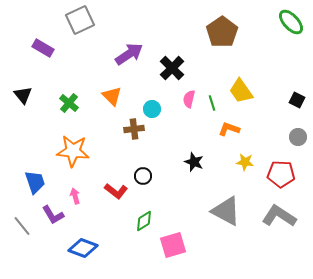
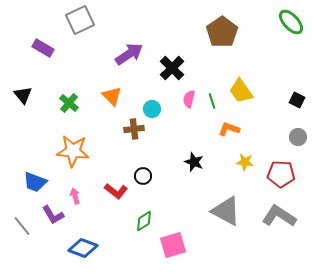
green line: moved 2 px up
blue trapezoid: rotated 130 degrees clockwise
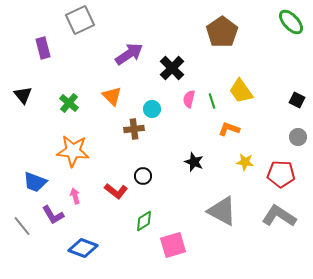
purple rectangle: rotated 45 degrees clockwise
gray triangle: moved 4 px left
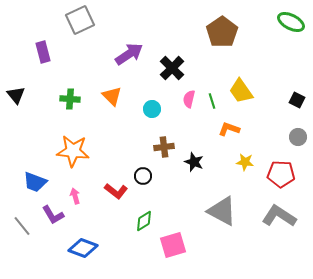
green ellipse: rotated 20 degrees counterclockwise
purple rectangle: moved 4 px down
black triangle: moved 7 px left
green cross: moved 1 px right, 4 px up; rotated 36 degrees counterclockwise
brown cross: moved 30 px right, 18 px down
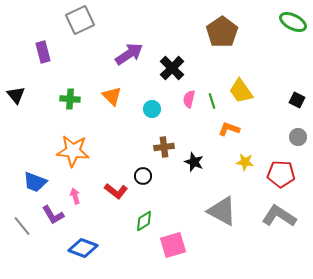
green ellipse: moved 2 px right
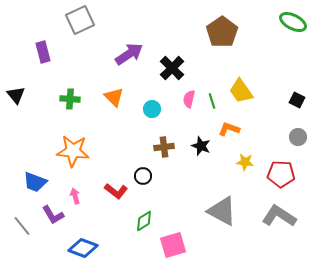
orange triangle: moved 2 px right, 1 px down
black star: moved 7 px right, 16 px up
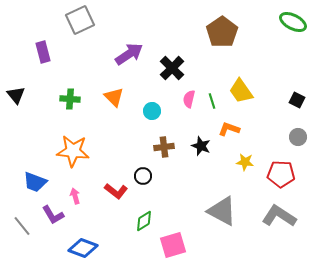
cyan circle: moved 2 px down
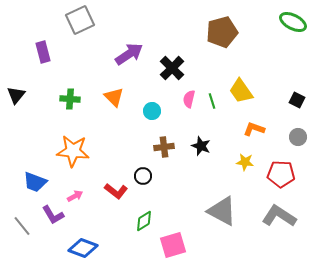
brown pentagon: rotated 20 degrees clockwise
black triangle: rotated 18 degrees clockwise
orange L-shape: moved 25 px right
pink arrow: rotated 77 degrees clockwise
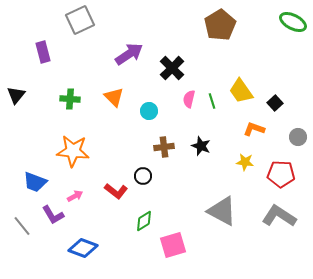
brown pentagon: moved 2 px left, 7 px up; rotated 16 degrees counterclockwise
black square: moved 22 px left, 3 px down; rotated 21 degrees clockwise
cyan circle: moved 3 px left
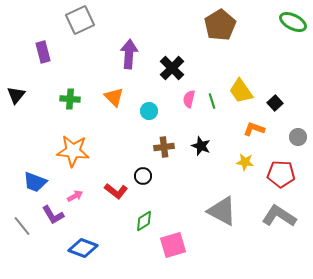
purple arrow: rotated 52 degrees counterclockwise
